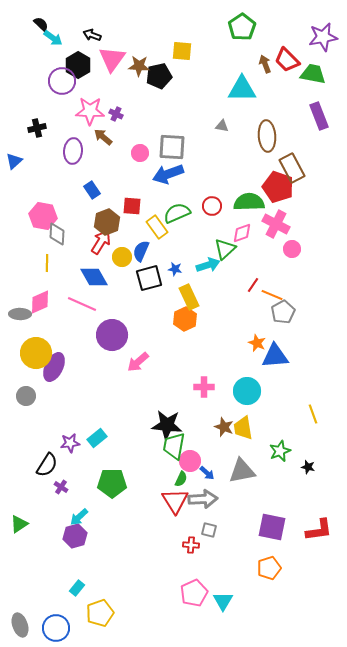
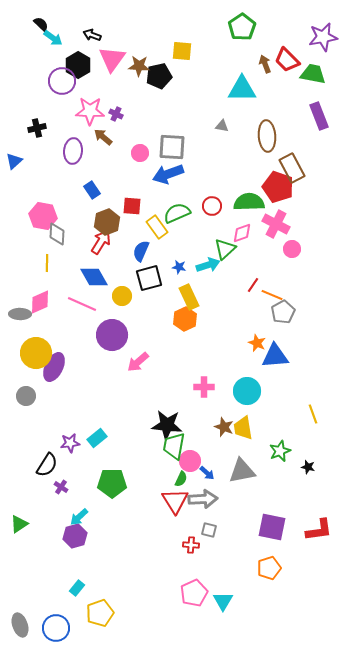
yellow circle at (122, 257): moved 39 px down
blue star at (175, 269): moved 4 px right, 2 px up
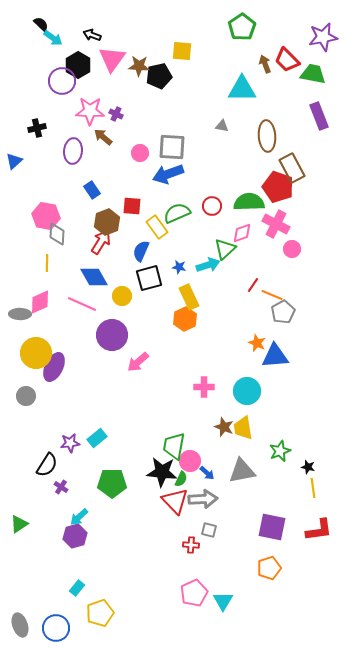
pink hexagon at (43, 216): moved 3 px right
yellow line at (313, 414): moved 74 px down; rotated 12 degrees clockwise
black star at (167, 425): moved 5 px left, 47 px down
red triangle at (175, 501): rotated 12 degrees counterclockwise
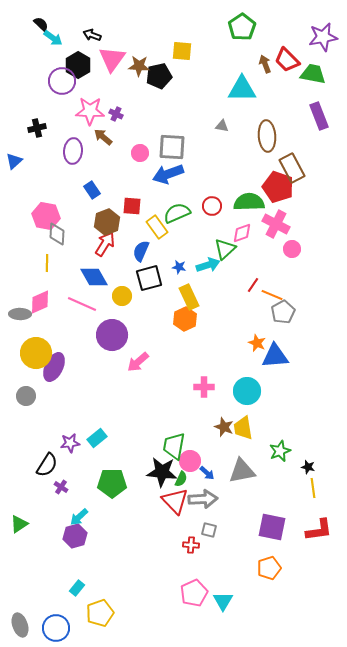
red arrow at (101, 242): moved 4 px right, 2 px down
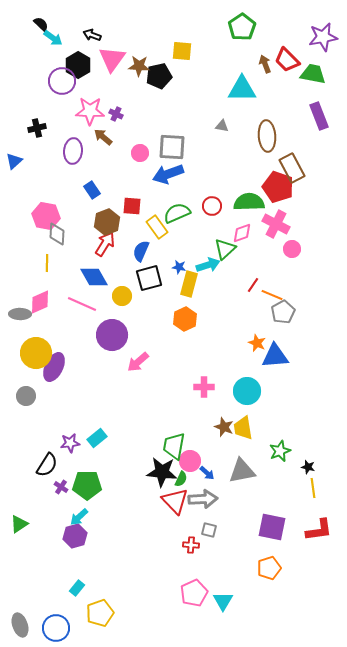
yellow rectangle at (189, 297): moved 13 px up; rotated 40 degrees clockwise
green pentagon at (112, 483): moved 25 px left, 2 px down
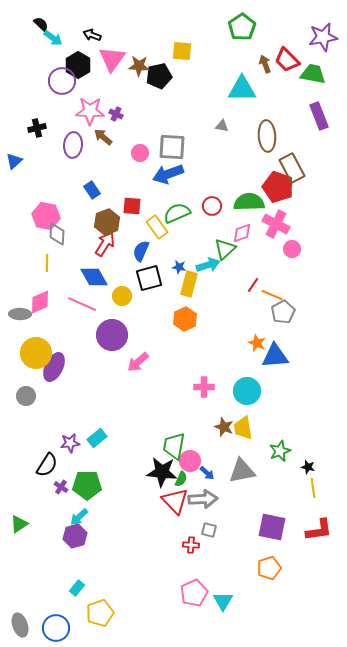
purple ellipse at (73, 151): moved 6 px up
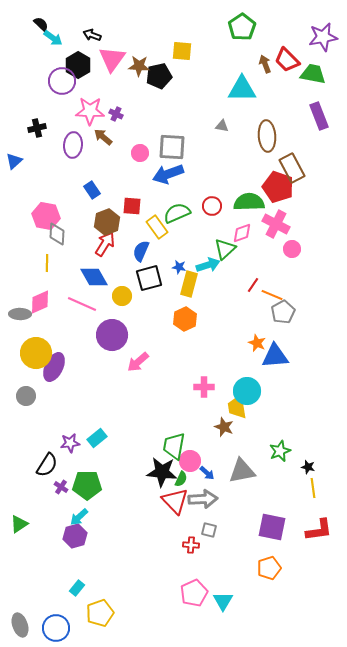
yellow trapezoid at (243, 428): moved 6 px left, 21 px up
